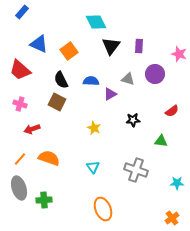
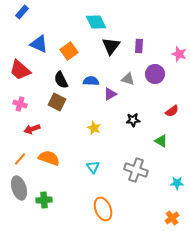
green triangle: rotated 24 degrees clockwise
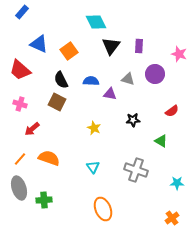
purple triangle: rotated 40 degrees clockwise
red arrow: rotated 21 degrees counterclockwise
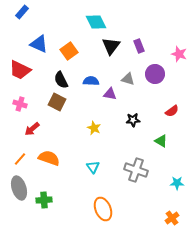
purple rectangle: rotated 24 degrees counterclockwise
red trapezoid: rotated 15 degrees counterclockwise
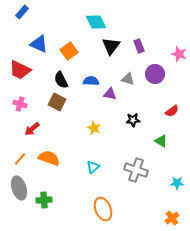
cyan triangle: rotated 24 degrees clockwise
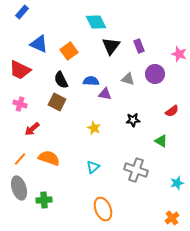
purple triangle: moved 5 px left
cyan star: rotated 16 degrees counterclockwise
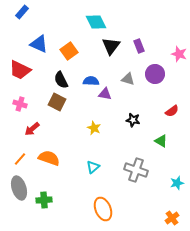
black star: rotated 16 degrees clockwise
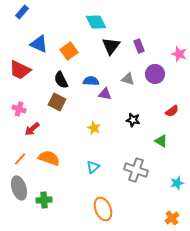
pink cross: moved 1 px left, 5 px down
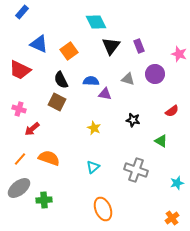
gray ellipse: rotated 70 degrees clockwise
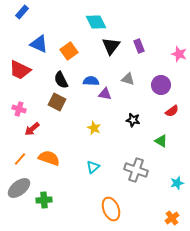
purple circle: moved 6 px right, 11 px down
orange ellipse: moved 8 px right
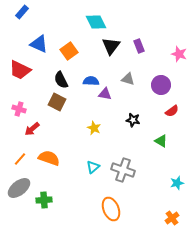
gray cross: moved 13 px left
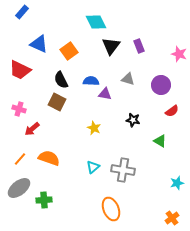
green triangle: moved 1 px left
gray cross: rotated 10 degrees counterclockwise
